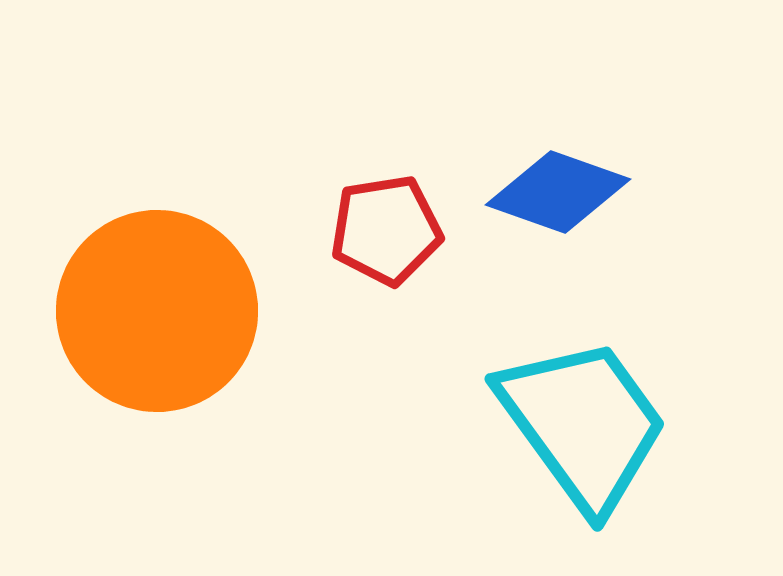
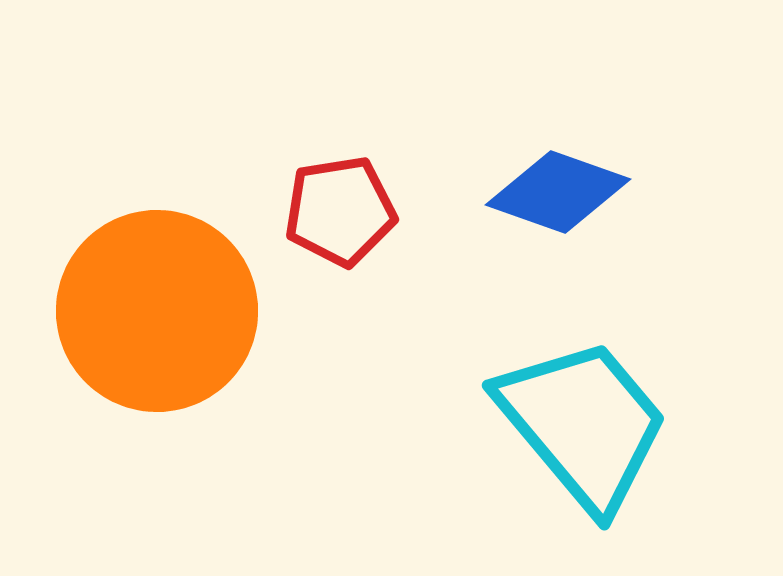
red pentagon: moved 46 px left, 19 px up
cyan trapezoid: rotated 4 degrees counterclockwise
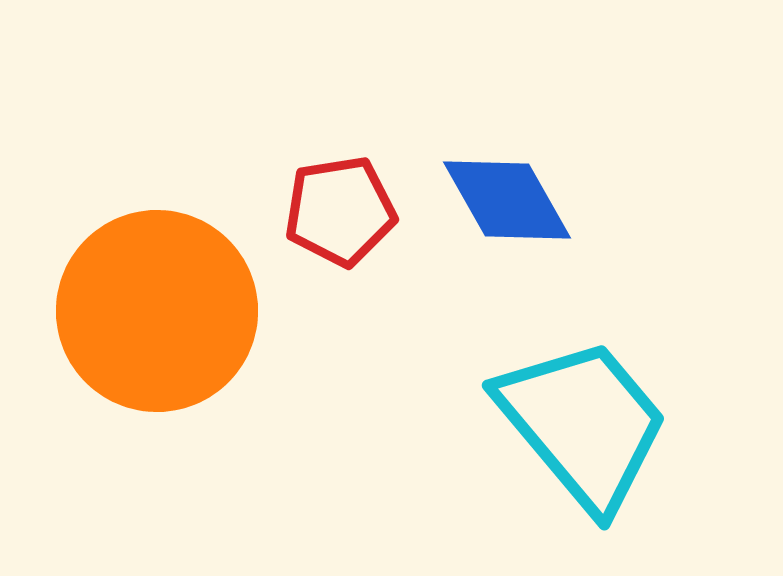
blue diamond: moved 51 px left, 8 px down; rotated 41 degrees clockwise
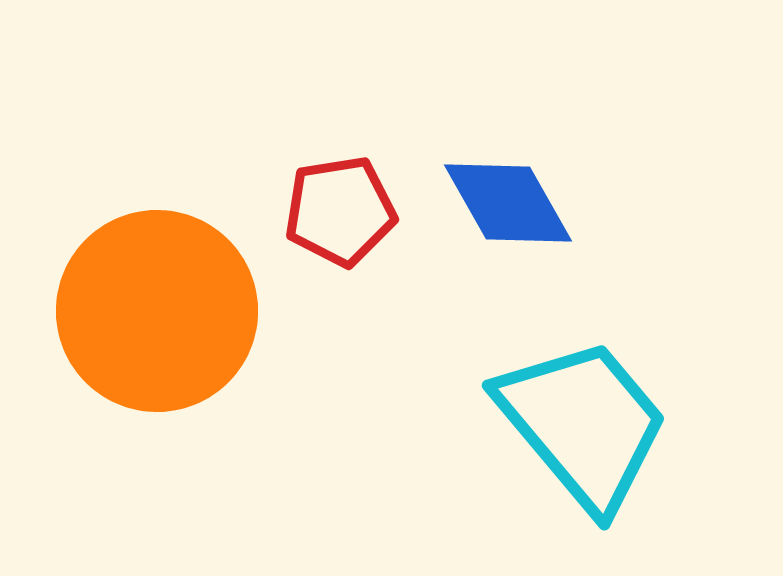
blue diamond: moved 1 px right, 3 px down
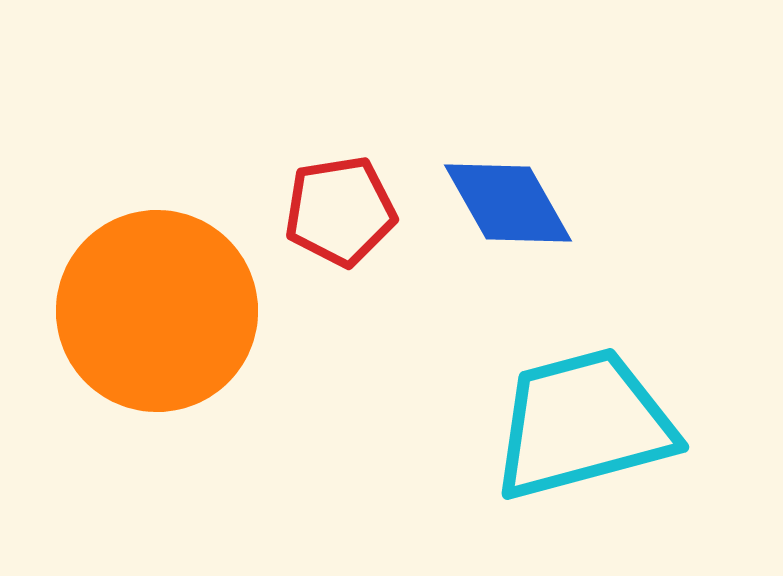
cyan trapezoid: rotated 65 degrees counterclockwise
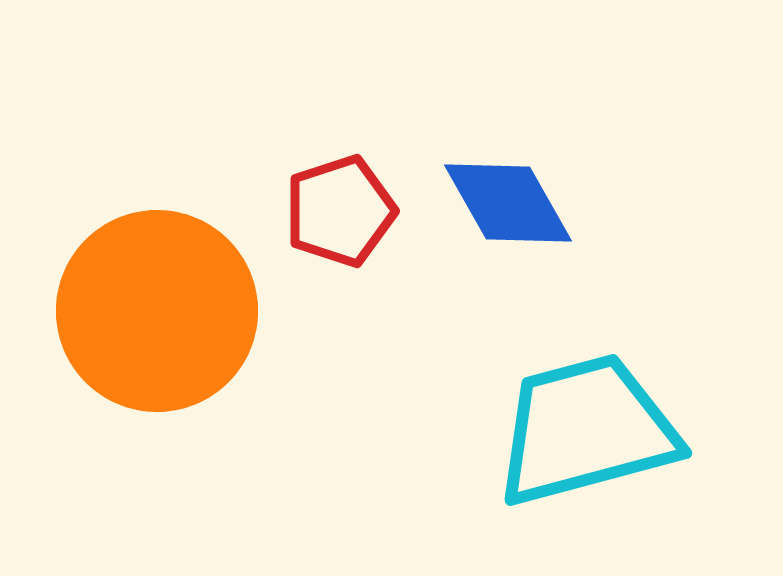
red pentagon: rotated 9 degrees counterclockwise
cyan trapezoid: moved 3 px right, 6 px down
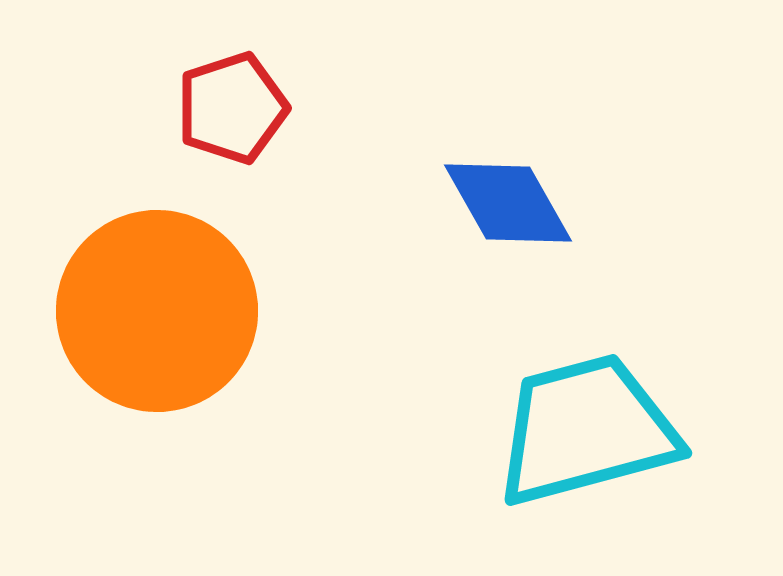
red pentagon: moved 108 px left, 103 px up
